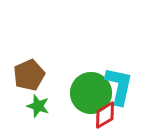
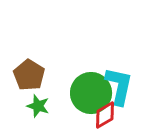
brown pentagon: rotated 16 degrees counterclockwise
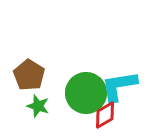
cyan L-shape: rotated 111 degrees counterclockwise
green circle: moved 5 px left
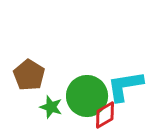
cyan L-shape: moved 6 px right
green circle: moved 1 px right, 3 px down
green star: moved 13 px right, 1 px down
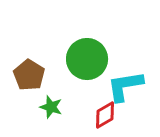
green circle: moved 37 px up
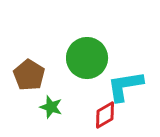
green circle: moved 1 px up
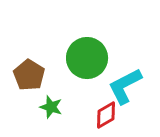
cyan L-shape: rotated 18 degrees counterclockwise
red diamond: moved 1 px right
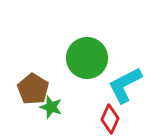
brown pentagon: moved 4 px right, 14 px down
cyan L-shape: moved 1 px up
red diamond: moved 4 px right, 4 px down; rotated 36 degrees counterclockwise
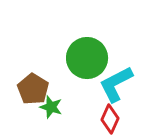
cyan L-shape: moved 9 px left, 1 px up
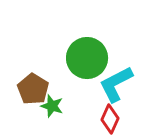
green star: moved 1 px right, 1 px up
